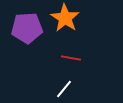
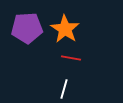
orange star: moved 11 px down
white line: rotated 24 degrees counterclockwise
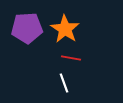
white line: moved 6 px up; rotated 36 degrees counterclockwise
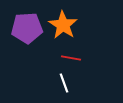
orange star: moved 2 px left, 4 px up
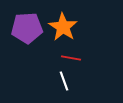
orange star: moved 2 px down
white line: moved 2 px up
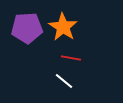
white line: rotated 30 degrees counterclockwise
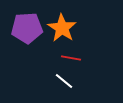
orange star: moved 1 px left, 1 px down
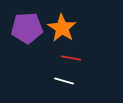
white line: rotated 24 degrees counterclockwise
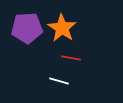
white line: moved 5 px left
